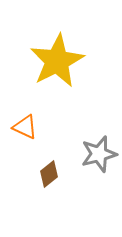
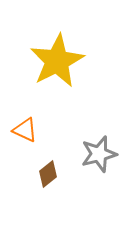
orange triangle: moved 3 px down
brown diamond: moved 1 px left
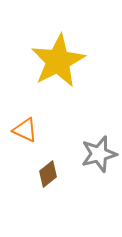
yellow star: moved 1 px right
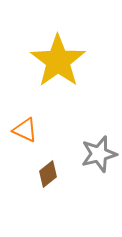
yellow star: rotated 8 degrees counterclockwise
